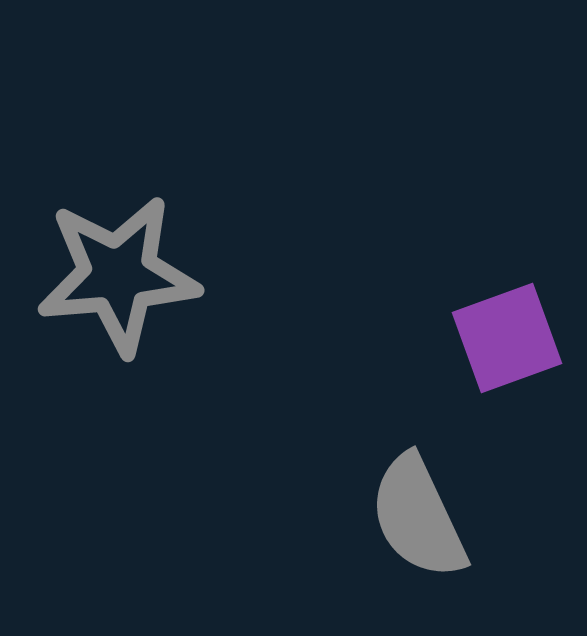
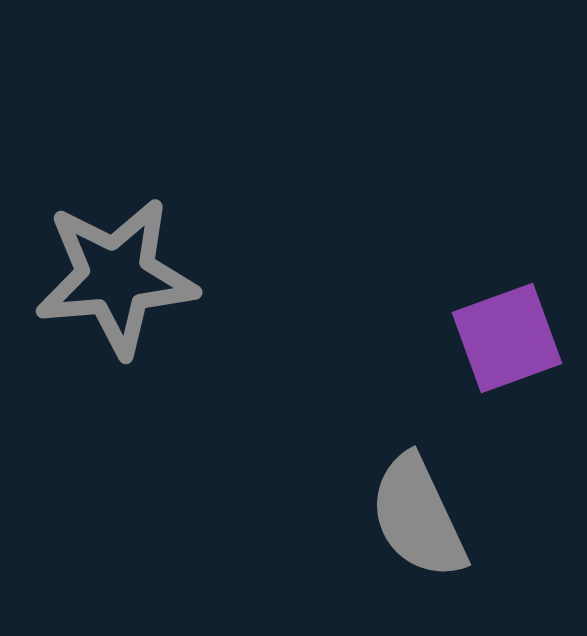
gray star: moved 2 px left, 2 px down
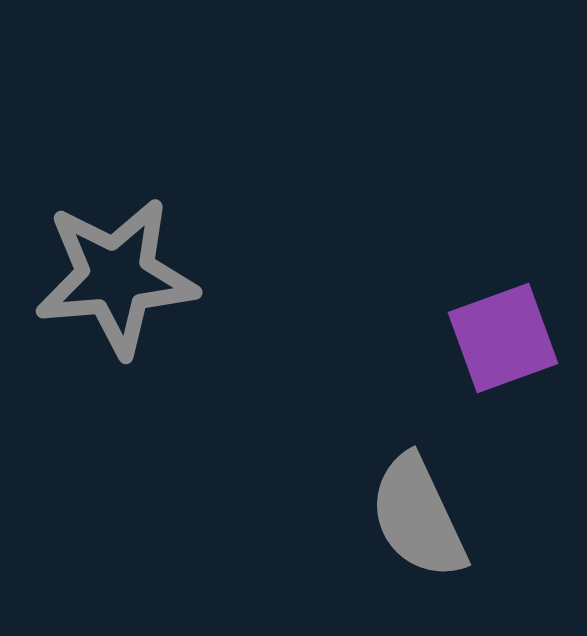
purple square: moved 4 px left
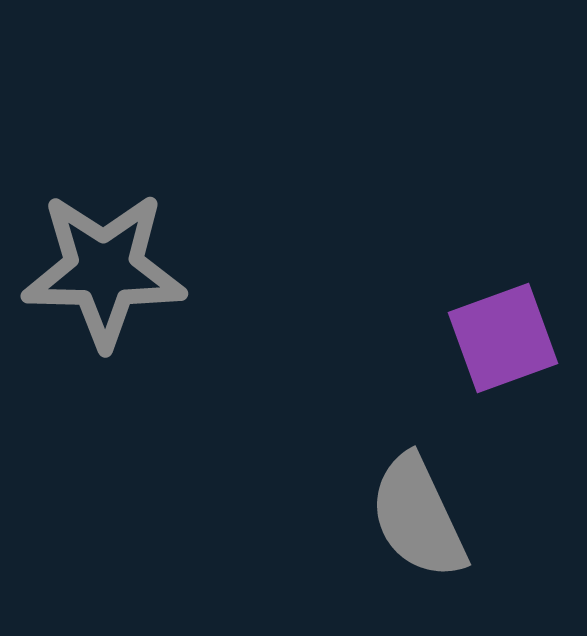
gray star: moved 12 px left, 7 px up; rotated 6 degrees clockwise
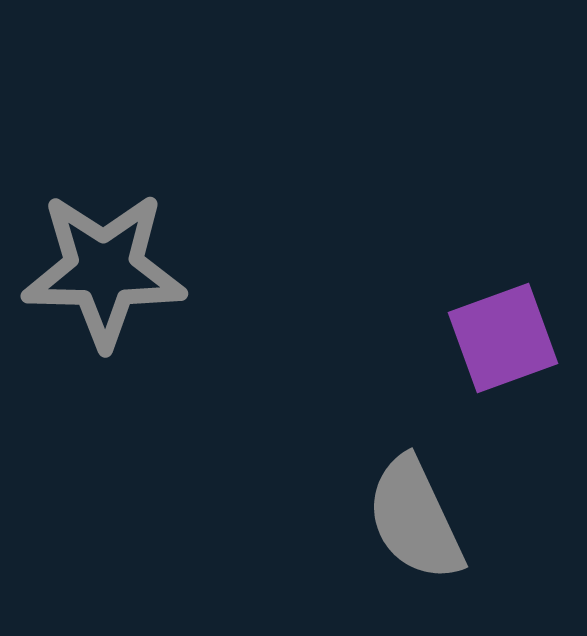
gray semicircle: moved 3 px left, 2 px down
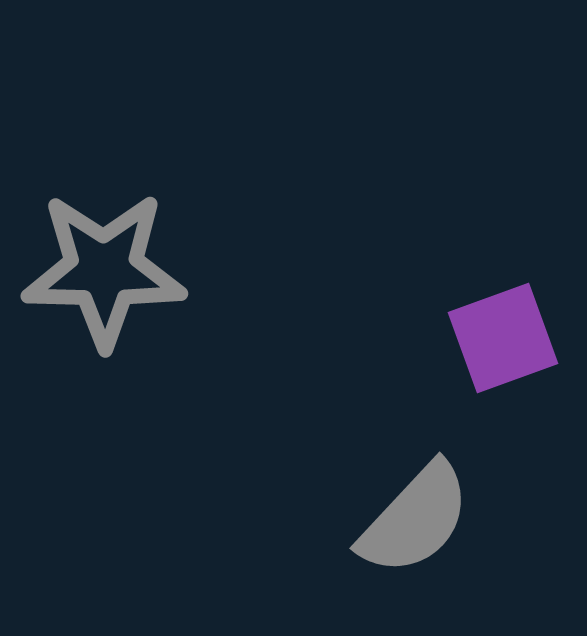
gray semicircle: rotated 112 degrees counterclockwise
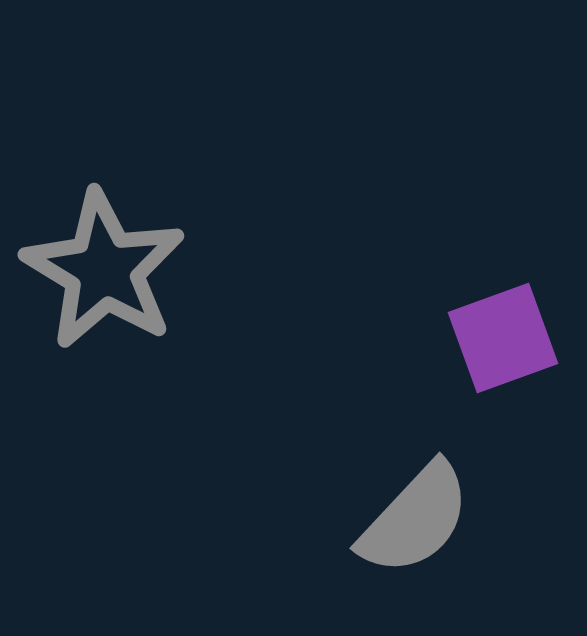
gray star: rotated 30 degrees clockwise
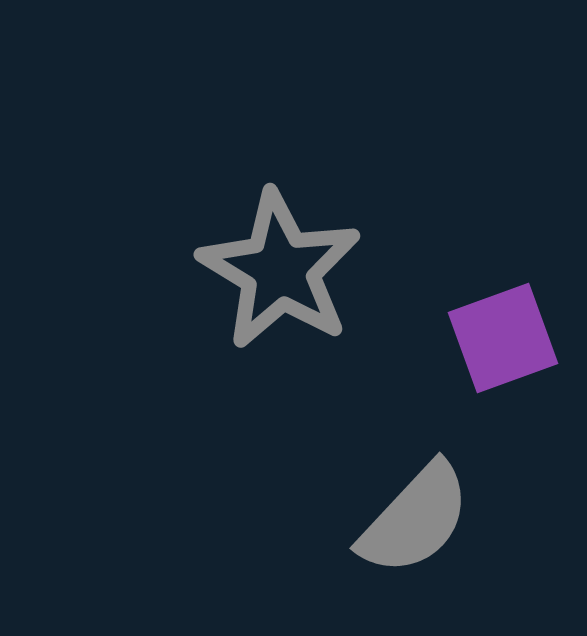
gray star: moved 176 px right
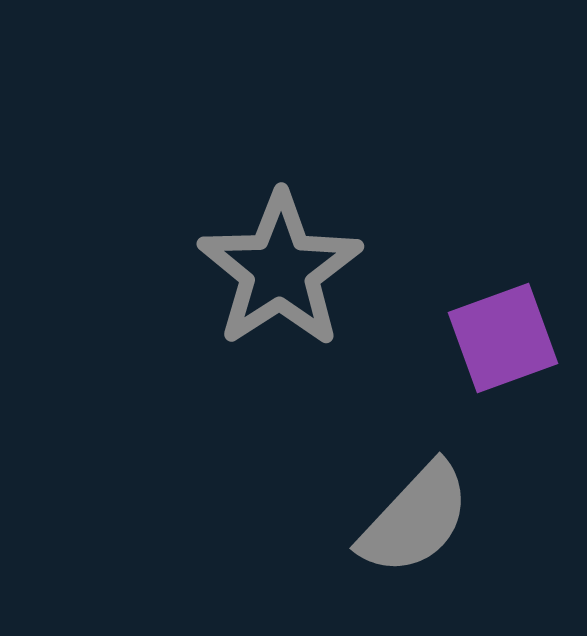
gray star: rotated 8 degrees clockwise
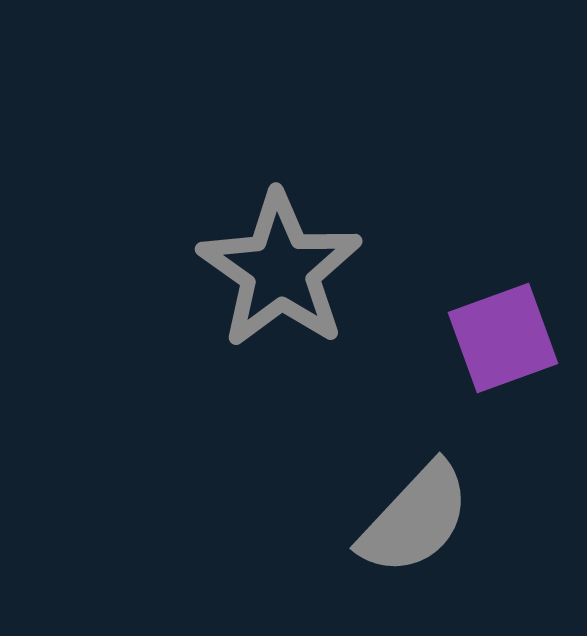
gray star: rotated 4 degrees counterclockwise
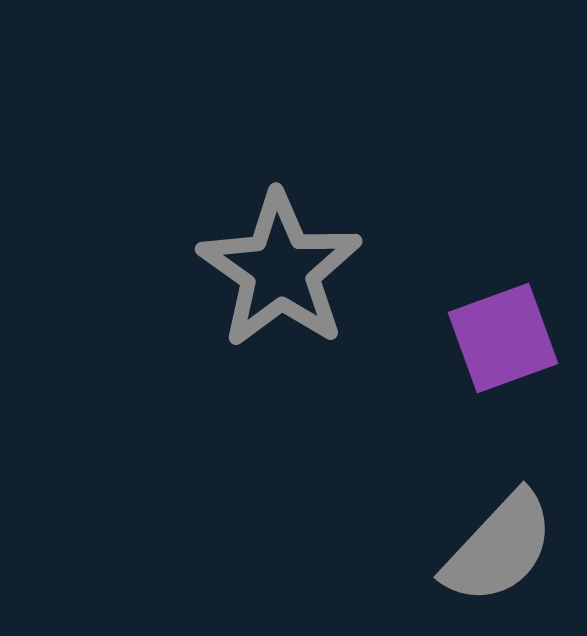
gray semicircle: moved 84 px right, 29 px down
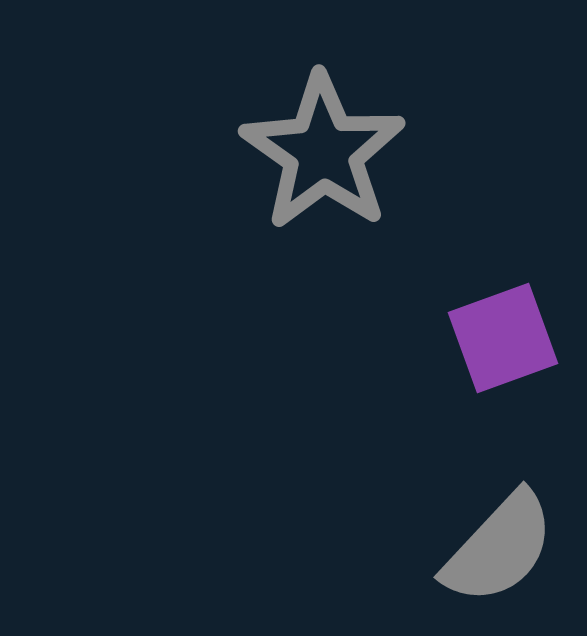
gray star: moved 43 px right, 118 px up
